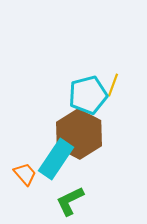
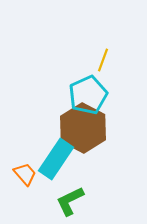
yellow line: moved 10 px left, 25 px up
cyan pentagon: rotated 9 degrees counterclockwise
brown hexagon: moved 4 px right, 6 px up
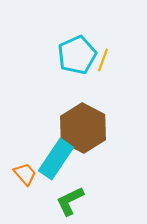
cyan pentagon: moved 11 px left, 40 px up
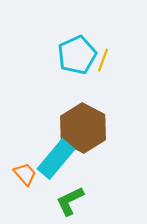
cyan rectangle: rotated 6 degrees clockwise
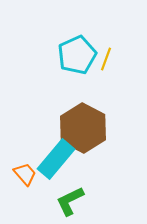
yellow line: moved 3 px right, 1 px up
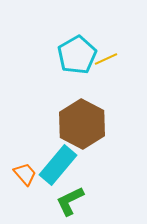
cyan pentagon: rotated 6 degrees counterclockwise
yellow line: rotated 45 degrees clockwise
brown hexagon: moved 1 px left, 4 px up
cyan rectangle: moved 2 px right, 6 px down
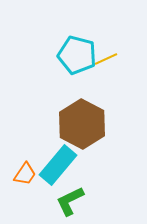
cyan pentagon: rotated 27 degrees counterclockwise
orange trapezoid: rotated 75 degrees clockwise
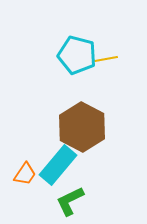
yellow line: rotated 15 degrees clockwise
brown hexagon: moved 3 px down
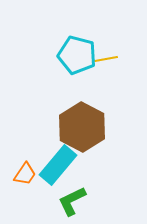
green L-shape: moved 2 px right
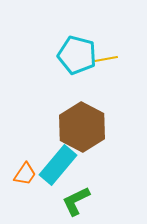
green L-shape: moved 4 px right
